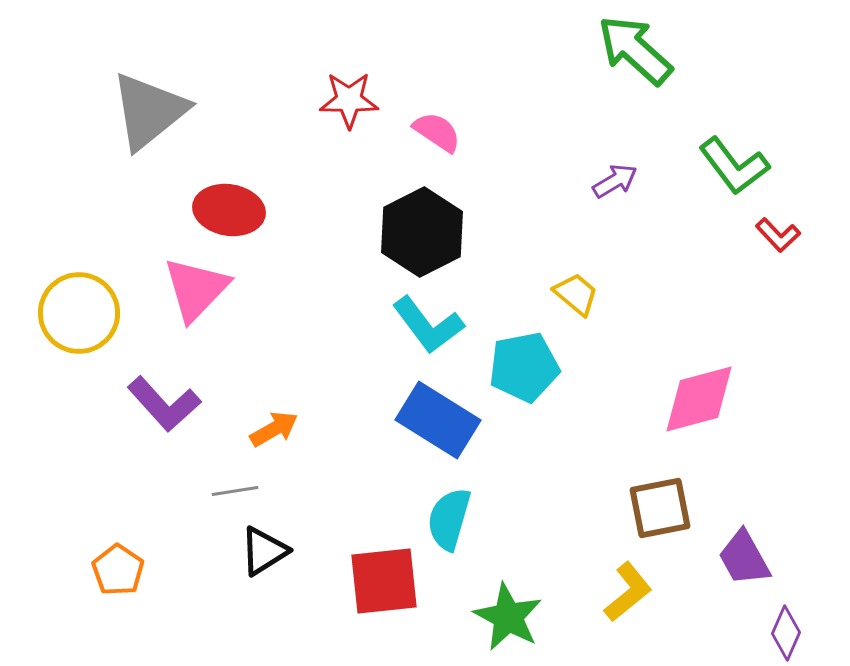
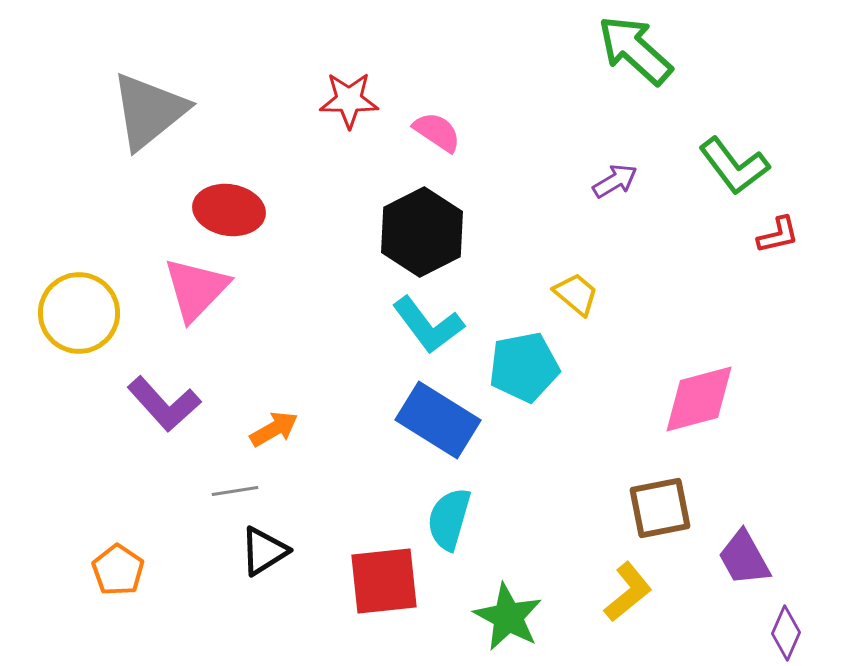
red L-shape: rotated 60 degrees counterclockwise
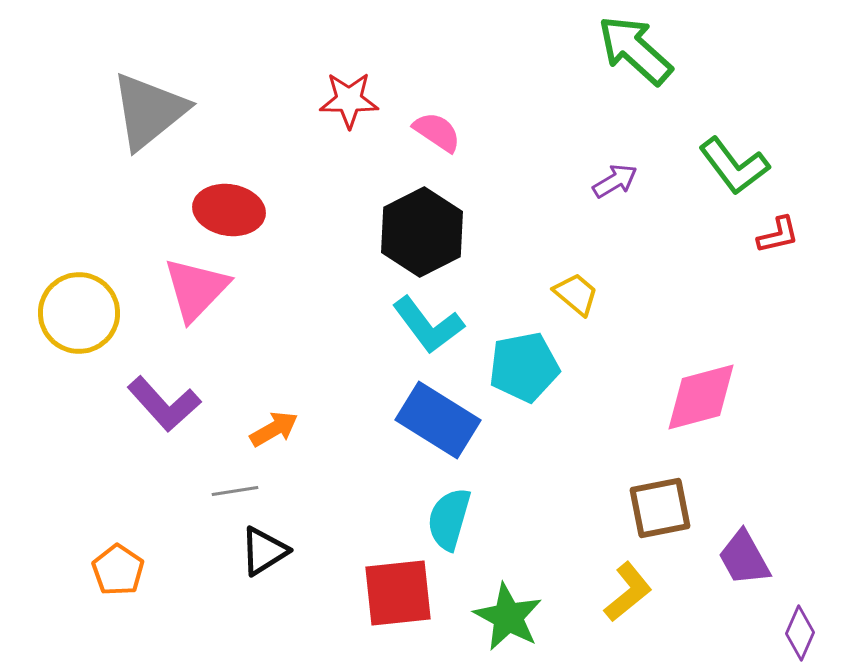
pink diamond: moved 2 px right, 2 px up
red square: moved 14 px right, 12 px down
purple diamond: moved 14 px right
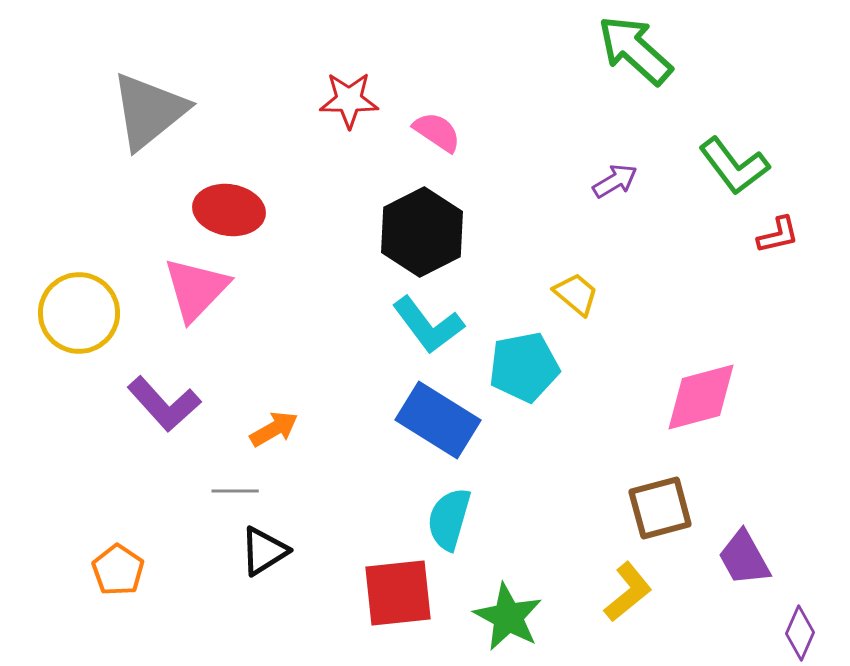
gray line: rotated 9 degrees clockwise
brown square: rotated 4 degrees counterclockwise
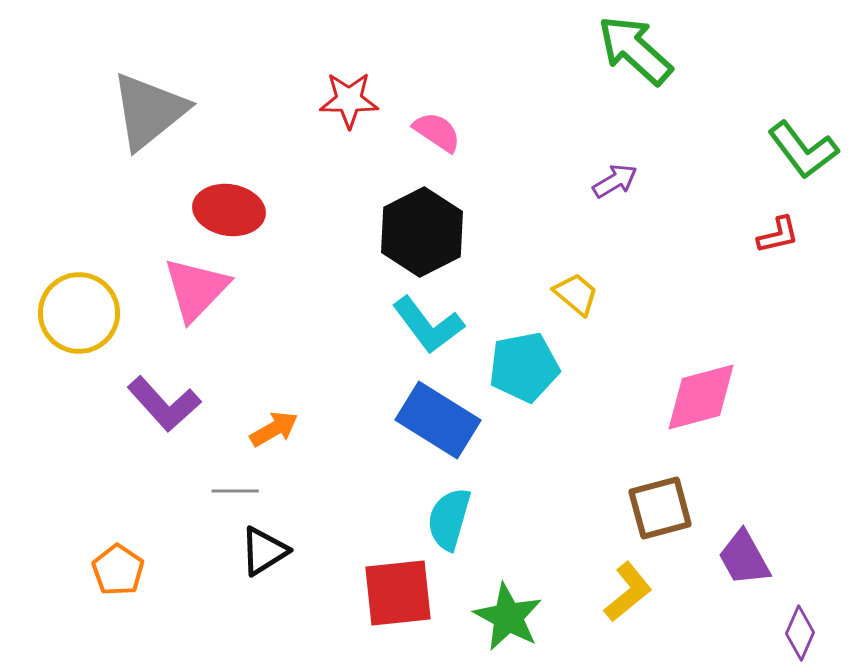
green L-shape: moved 69 px right, 16 px up
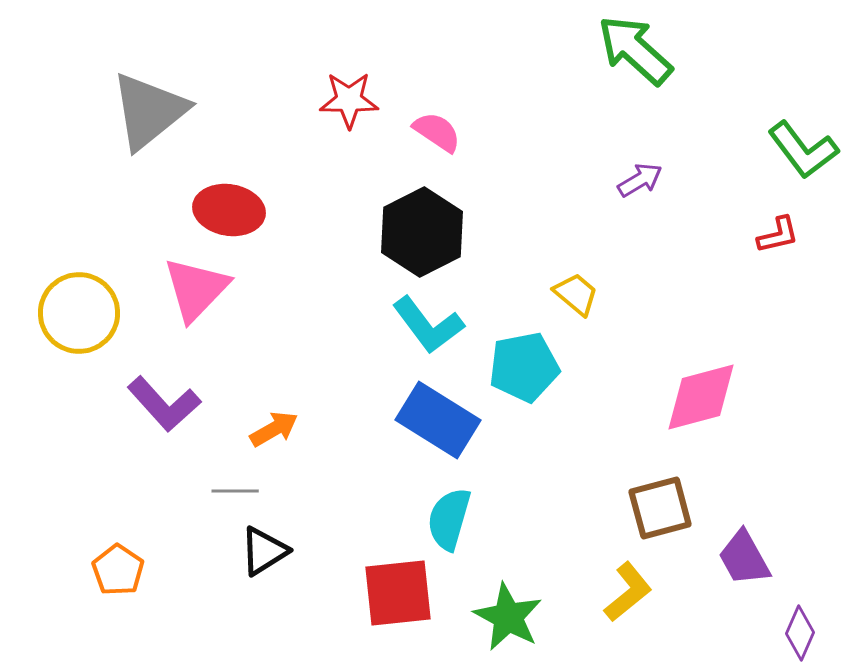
purple arrow: moved 25 px right, 1 px up
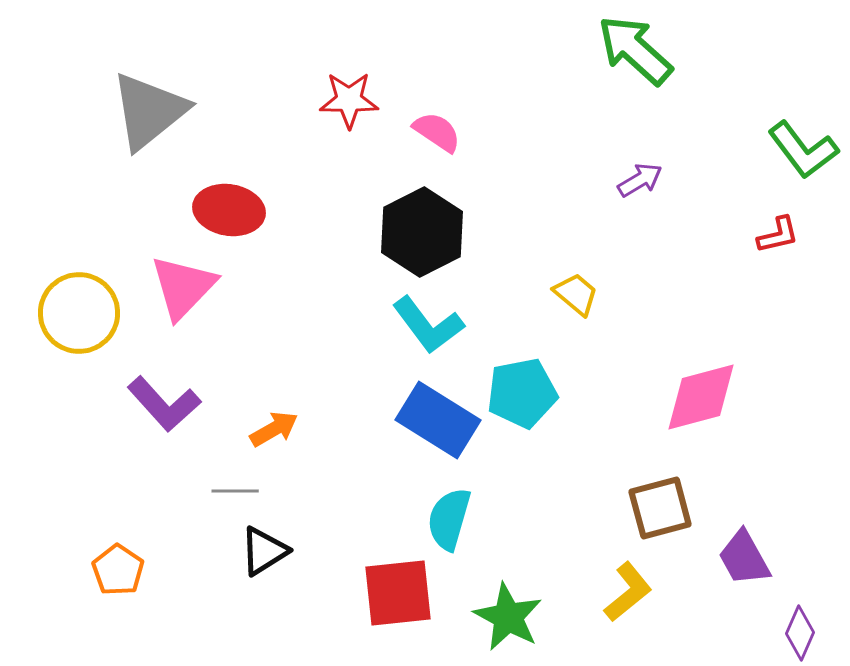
pink triangle: moved 13 px left, 2 px up
cyan pentagon: moved 2 px left, 26 px down
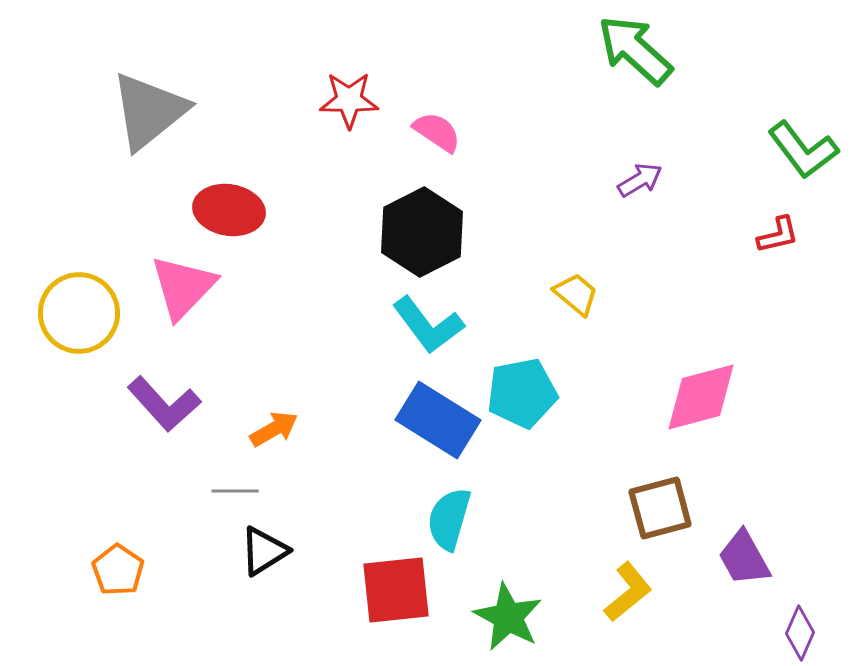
red square: moved 2 px left, 3 px up
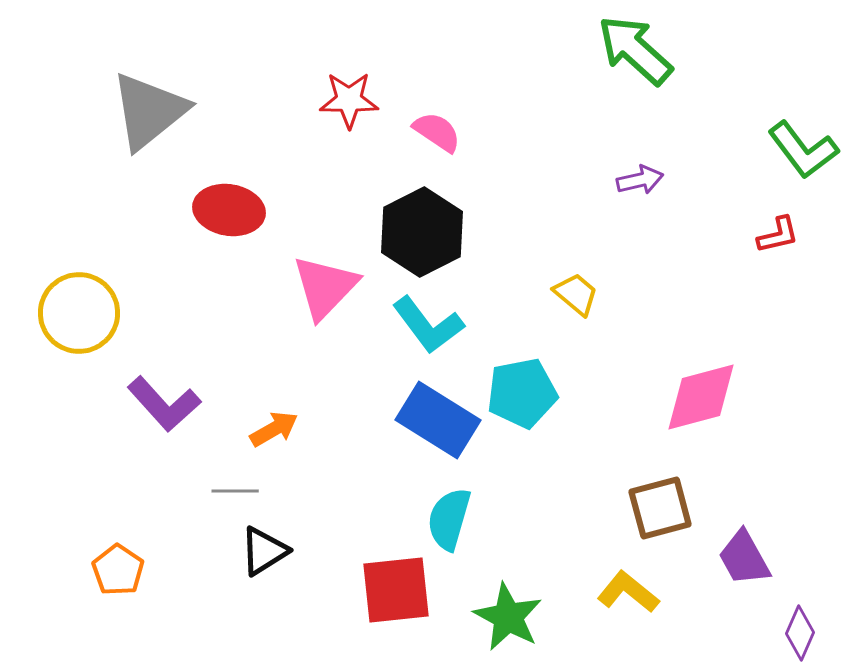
purple arrow: rotated 18 degrees clockwise
pink triangle: moved 142 px right
yellow L-shape: rotated 102 degrees counterclockwise
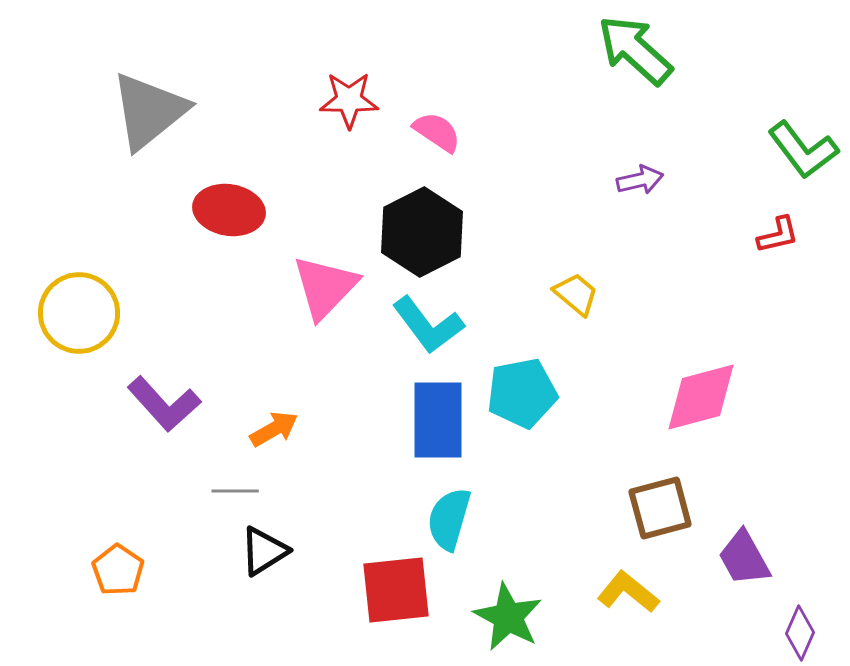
blue rectangle: rotated 58 degrees clockwise
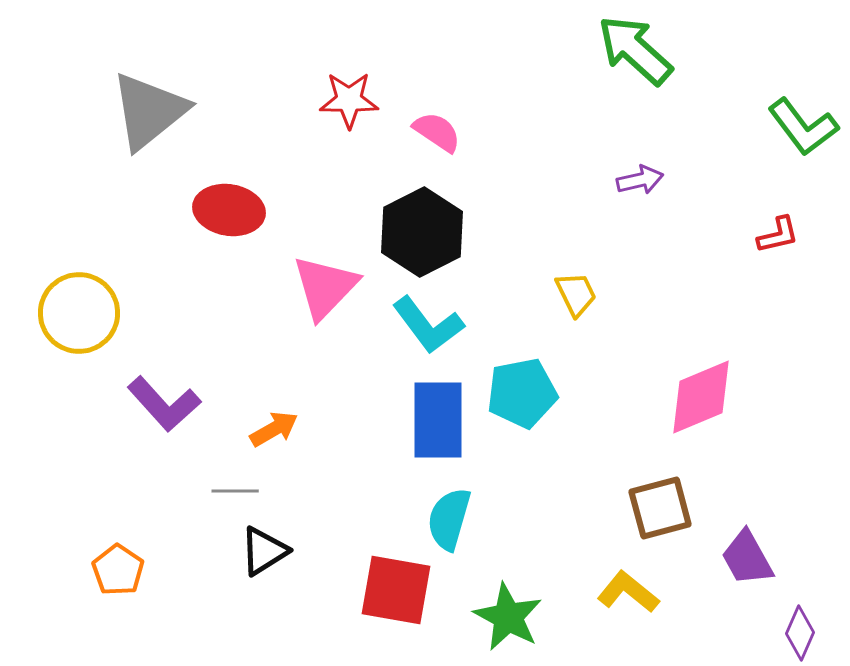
green L-shape: moved 23 px up
yellow trapezoid: rotated 24 degrees clockwise
pink diamond: rotated 8 degrees counterclockwise
purple trapezoid: moved 3 px right
red square: rotated 16 degrees clockwise
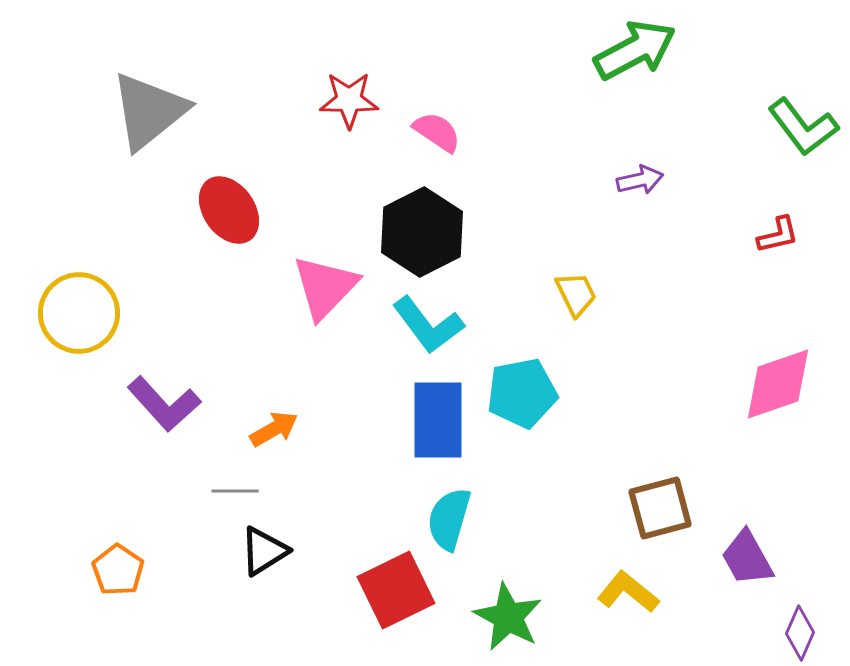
green arrow: rotated 110 degrees clockwise
red ellipse: rotated 46 degrees clockwise
pink diamond: moved 77 px right, 13 px up; rotated 4 degrees clockwise
red square: rotated 36 degrees counterclockwise
